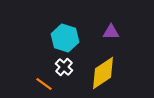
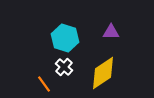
orange line: rotated 18 degrees clockwise
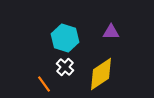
white cross: moved 1 px right
yellow diamond: moved 2 px left, 1 px down
